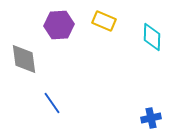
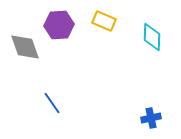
gray diamond: moved 1 px right, 12 px up; rotated 12 degrees counterclockwise
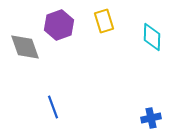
yellow rectangle: rotated 50 degrees clockwise
purple hexagon: rotated 16 degrees counterclockwise
blue line: moved 1 px right, 4 px down; rotated 15 degrees clockwise
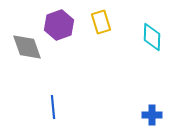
yellow rectangle: moved 3 px left, 1 px down
gray diamond: moved 2 px right
blue line: rotated 15 degrees clockwise
blue cross: moved 1 px right, 3 px up; rotated 12 degrees clockwise
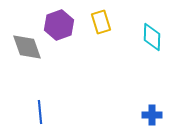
blue line: moved 13 px left, 5 px down
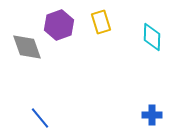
blue line: moved 6 px down; rotated 35 degrees counterclockwise
